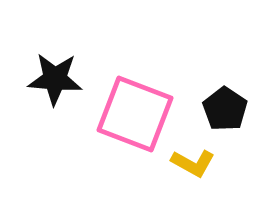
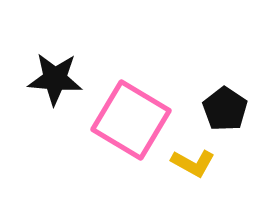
pink square: moved 4 px left, 6 px down; rotated 10 degrees clockwise
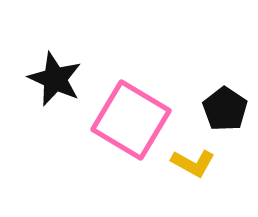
black star: rotated 20 degrees clockwise
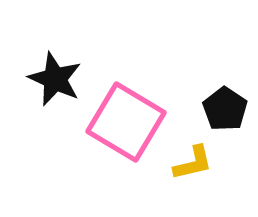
pink square: moved 5 px left, 2 px down
yellow L-shape: rotated 42 degrees counterclockwise
